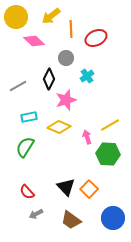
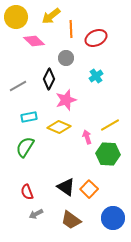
cyan cross: moved 9 px right
black triangle: rotated 12 degrees counterclockwise
red semicircle: rotated 21 degrees clockwise
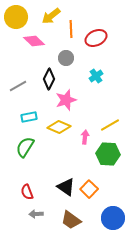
pink arrow: moved 2 px left; rotated 24 degrees clockwise
gray arrow: rotated 24 degrees clockwise
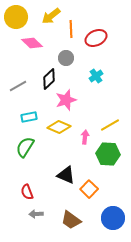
pink diamond: moved 2 px left, 2 px down
black diamond: rotated 20 degrees clockwise
black triangle: moved 12 px up; rotated 12 degrees counterclockwise
